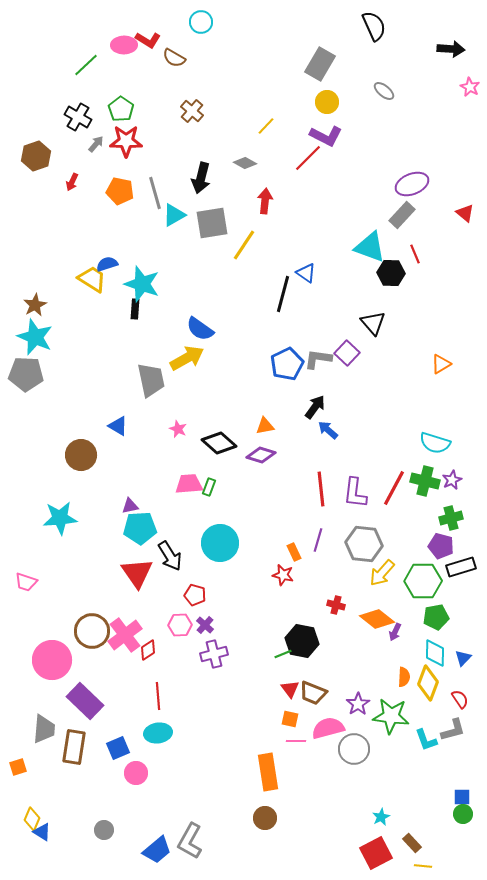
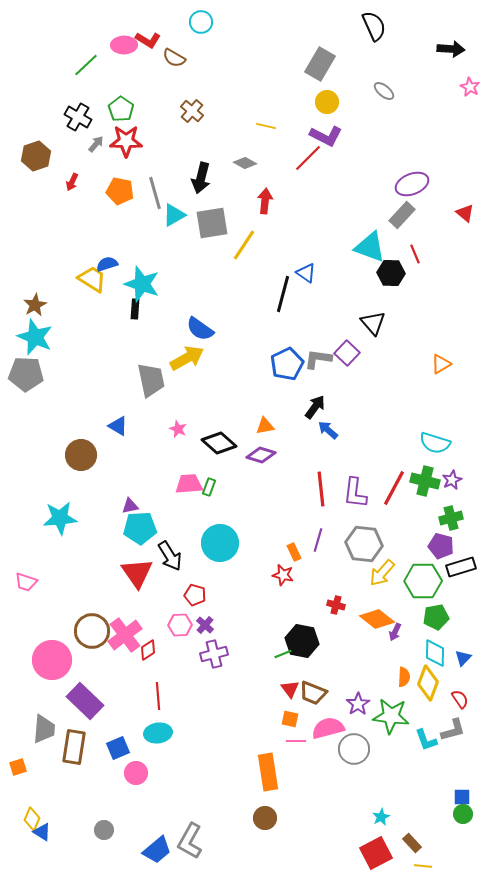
yellow line at (266, 126): rotated 60 degrees clockwise
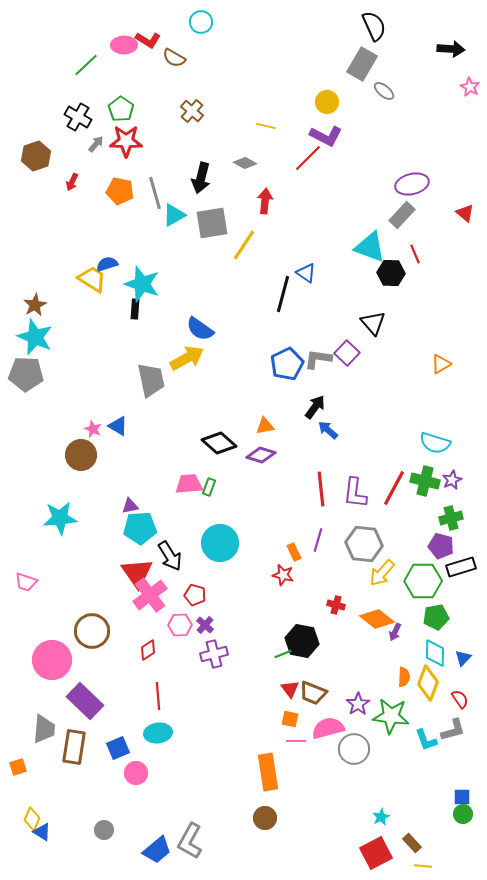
gray rectangle at (320, 64): moved 42 px right
purple ellipse at (412, 184): rotated 8 degrees clockwise
pink star at (178, 429): moved 85 px left
pink cross at (125, 635): moved 25 px right, 40 px up
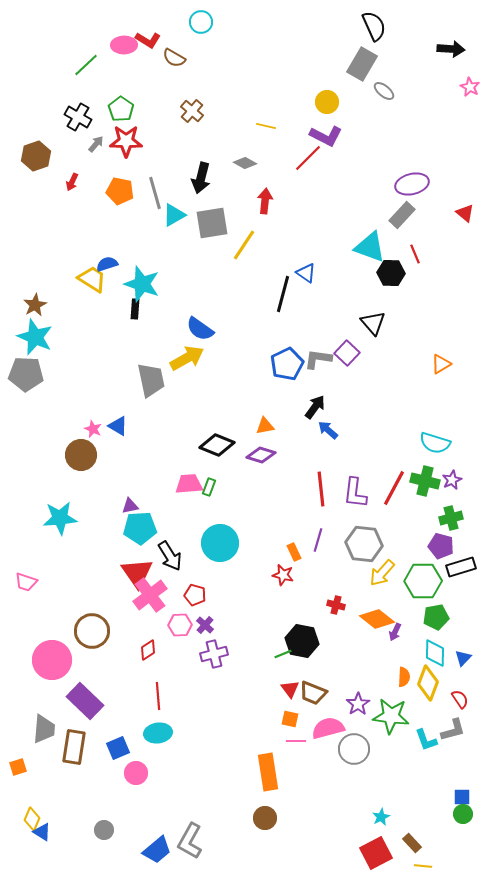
black diamond at (219, 443): moved 2 px left, 2 px down; rotated 20 degrees counterclockwise
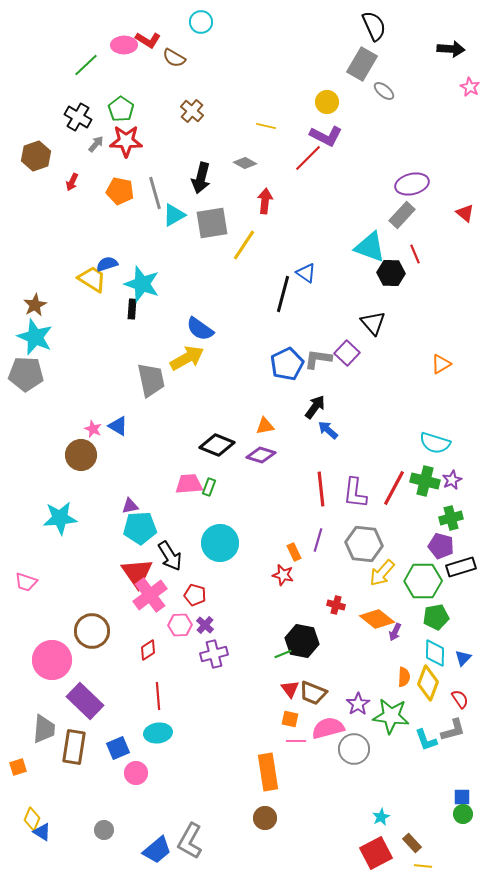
black rectangle at (135, 309): moved 3 px left
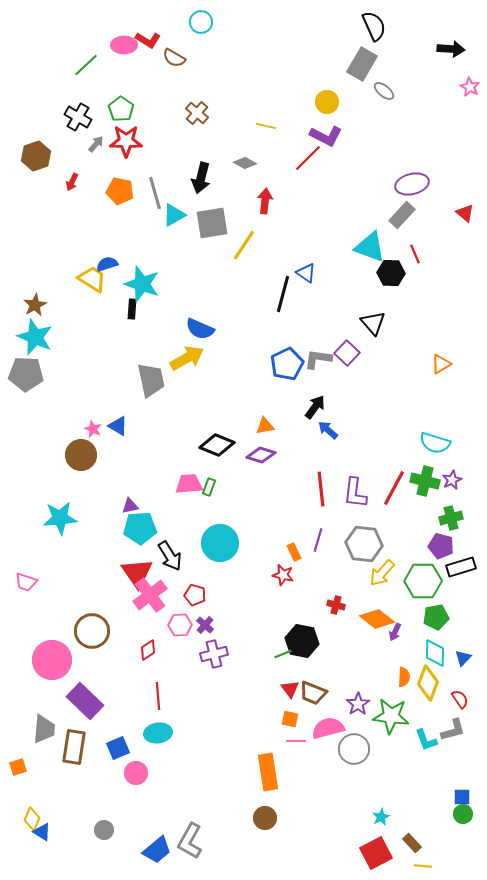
brown cross at (192, 111): moved 5 px right, 2 px down
blue semicircle at (200, 329): rotated 12 degrees counterclockwise
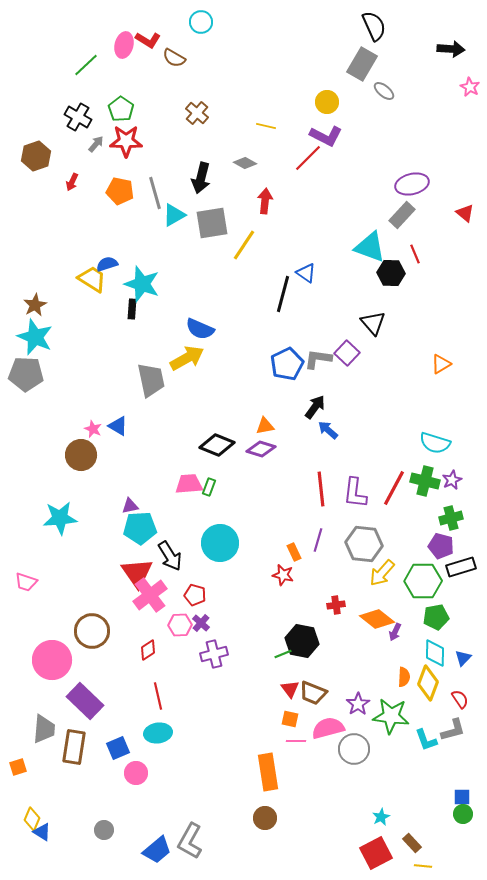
pink ellipse at (124, 45): rotated 75 degrees counterclockwise
purple diamond at (261, 455): moved 6 px up
red cross at (336, 605): rotated 24 degrees counterclockwise
purple cross at (205, 625): moved 4 px left, 2 px up
red line at (158, 696): rotated 8 degrees counterclockwise
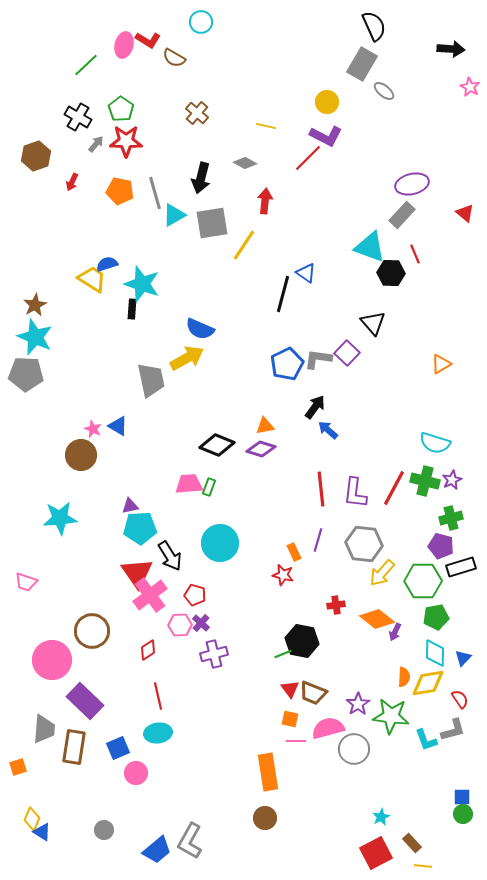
yellow diamond at (428, 683): rotated 60 degrees clockwise
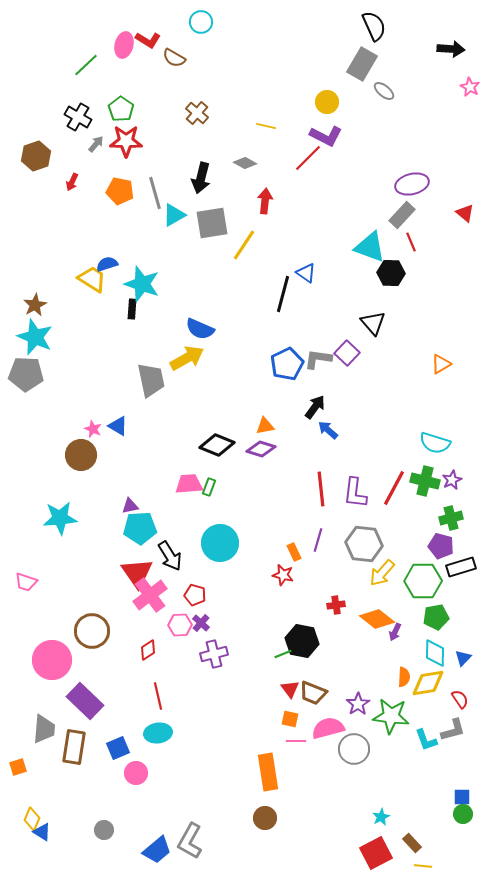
red line at (415, 254): moved 4 px left, 12 px up
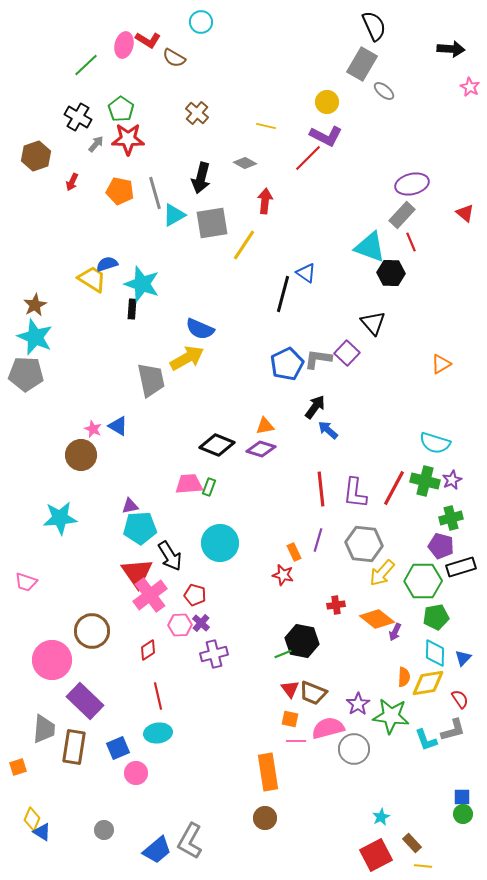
red star at (126, 141): moved 2 px right, 2 px up
red square at (376, 853): moved 2 px down
